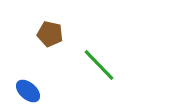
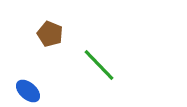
brown pentagon: rotated 10 degrees clockwise
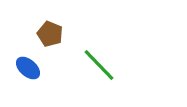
blue ellipse: moved 23 px up
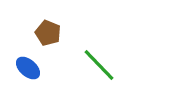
brown pentagon: moved 2 px left, 1 px up
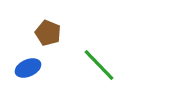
blue ellipse: rotated 65 degrees counterclockwise
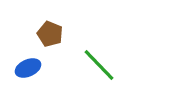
brown pentagon: moved 2 px right, 1 px down
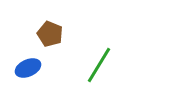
green line: rotated 75 degrees clockwise
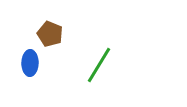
blue ellipse: moved 2 px right, 5 px up; rotated 65 degrees counterclockwise
